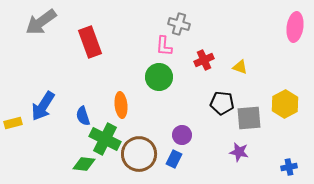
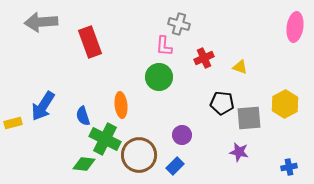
gray arrow: rotated 32 degrees clockwise
red cross: moved 2 px up
brown circle: moved 1 px down
blue rectangle: moved 1 px right, 7 px down; rotated 18 degrees clockwise
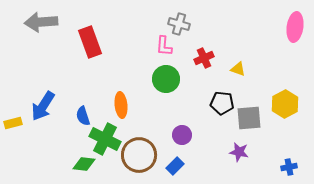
yellow triangle: moved 2 px left, 2 px down
green circle: moved 7 px right, 2 px down
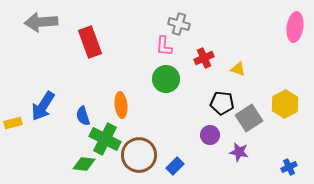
gray square: rotated 28 degrees counterclockwise
purple circle: moved 28 px right
blue cross: rotated 14 degrees counterclockwise
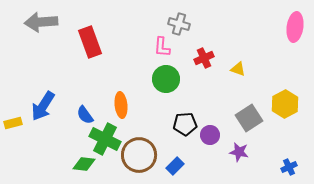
pink L-shape: moved 2 px left, 1 px down
black pentagon: moved 37 px left, 21 px down; rotated 10 degrees counterclockwise
blue semicircle: moved 2 px right, 1 px up; rotated 18 degrees counterclockwise
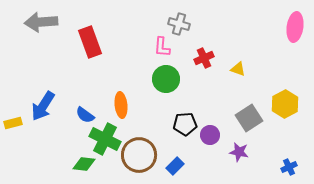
blue semicircle: rotated 18 degrees counterclockwise
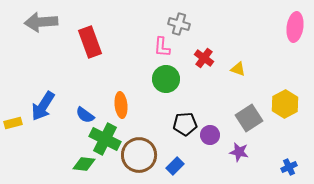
red cross: rotated 30 degrees counterclockwise
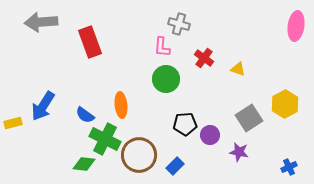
pink ellipse: moved 1 px right, 1 px up
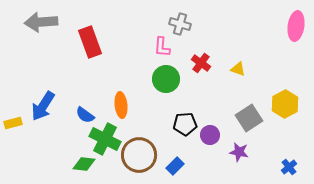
gray cross: moved 1 px right
red cross: moved 3 px left, 5 px down
blue cross: rotated 14 degrees counterclockwise
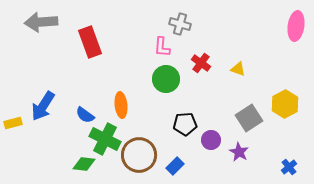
purple circle: moved 1 px right, 5 px down
purple star: rotated 18 degrees clockwise
